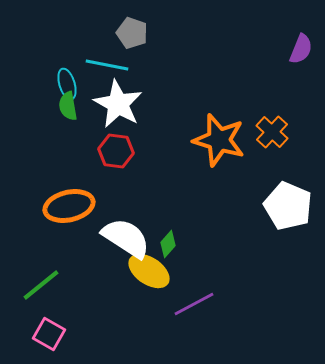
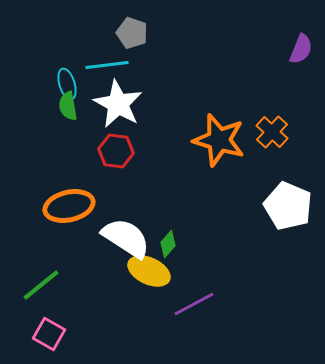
cyan line: rotated 18 degrees counterclockwise
yellow ellipse: rotated 9 degrees counterclockwise
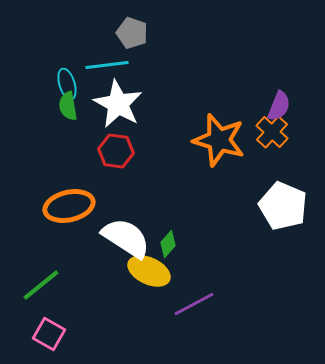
purple semicircle: moved 22 px left, 57 px down
white pentagon: moved 5 px left
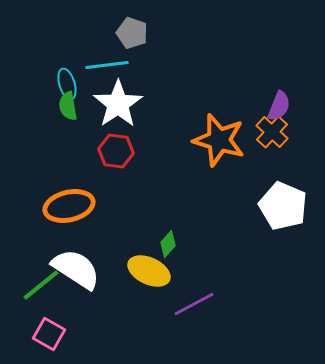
white star: rotated 9 degrees clockwise
white semicircle: moved 50 px left, 31 px down
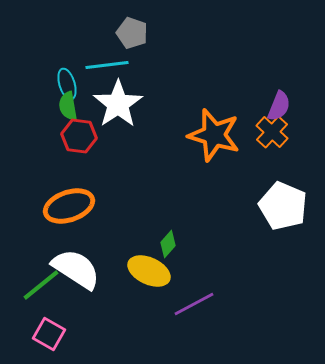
orange star: moved 5 px left, 5 px up
red hexagon: moved 37 px left, 15 px up
orange ellipse: rotated 6 degrees counterclockwise
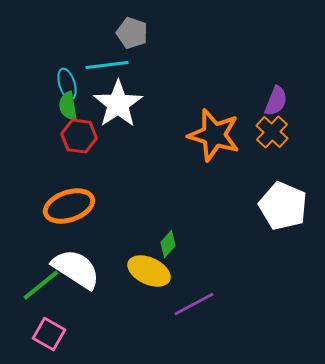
purple semicircle: moved 3 px left, 5 px up
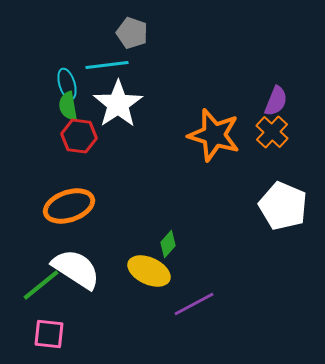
pink square: rotated 24 degrees counterclockwise
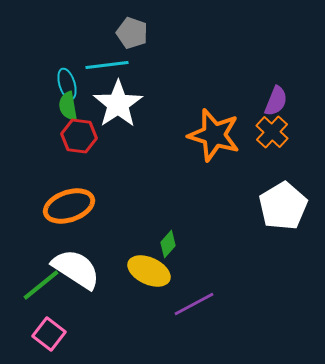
white pentagon: rotated 18 degrees clockwise
pink square: rotated 32 degrees clockwise
